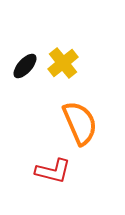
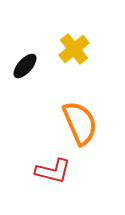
yellow cross: moved 11 px right, 14 px up
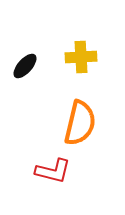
yellow cross: moved 7 px right, 8 px down; rotated 36 degrees clockwise
orange semicircle: rotated 36 degrees clockwise
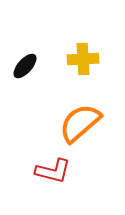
yellow cross: moved 2 px right, 2 px down
orange semicircle: rotated 144 degrees counterclockwise
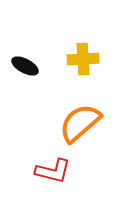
black ellipse: rotated 76 degrees clockwise
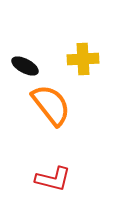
orange semicircle: moved 29 px left, 18 px up; rotated 93 degrees clockwise
red L-shape: moved 8 px down
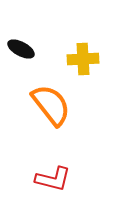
black ellipse: moved 4 px left, 17 px up
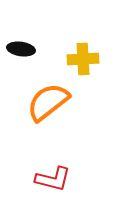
black ellipse: rotated 20 degrees counterclockwise
orange semicircle: moved 3 px left, 3 px up; rotated 90 degrees counterclockwise
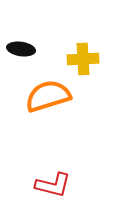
orange semicircle: moved 6 px up; rotated 21 degrees clockwise
red L-shape: moved 6 px down
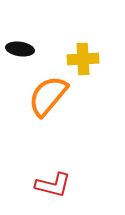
black ellipse: moved 1 px left
orange semicircle: rotated 33 degrees counterclockwise
